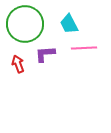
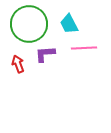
green circle: moved 4 px right
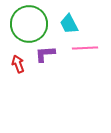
pink line: moved 1 px right
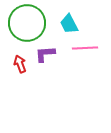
green circle: moved 2 px left, 1 px up
red arrow: moved 2 px right
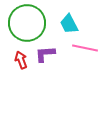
pink line: rotated 15 degrees clockwise
red arrow: moved 1 px right, 4 px up
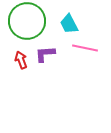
green circle: moved 2 px up
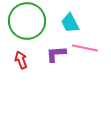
cyan trapezoid: moved 1 px right, 1 px up
purple L-shape: moved 11 px right
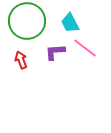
pink line: rotated 25 degrees clockwise
purple L-shape: moved 1 px left, 2 px up
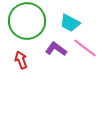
cyan trapezoid: rotated 35 degrees counterclockwise
purple L-shape: moved 1 px right, 3 px up; rotated 40 degrees clockwise
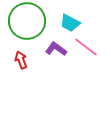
pink line: moved 1 px right, 1 px up
